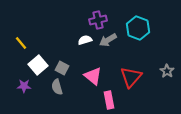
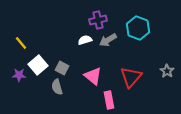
purple star: moved 5 px left, 11 px up
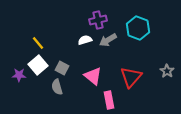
yellow line: moved 17 px right
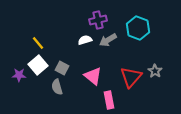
gray star: moved 12 px left
